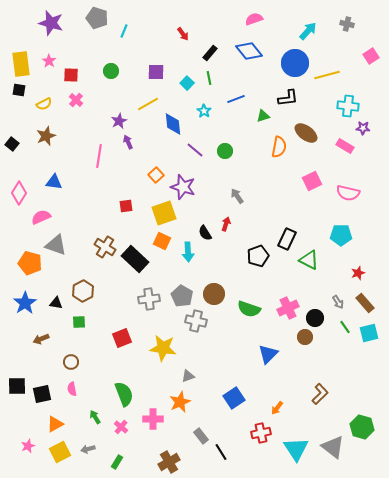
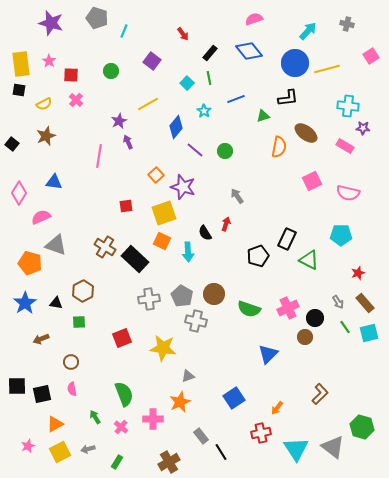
purple square at (156, 72): moved 4 px left, 11 px up; rotated 36 degrees clockwise
yellow line at (327, 75): moved 6 px up
blue diamond at (173, 124): moved 3 px right, 3 px down; rotated 45 degrees clockwise
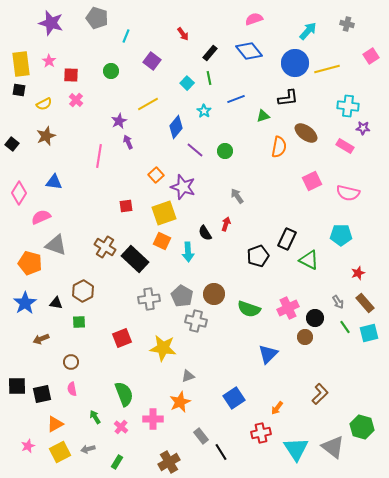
cyan line at (124, 31): moved 2 px right, 5 px down
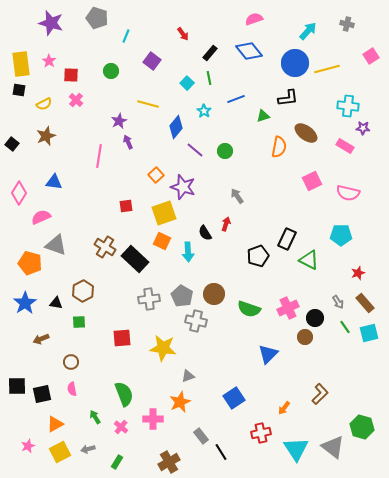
yellow line at (148, 104): rotated 45 degrees clockwise
red square at (122, 338): rotated 18 degrees clockwise
orange arrow at (277, 408): moved 7 px right
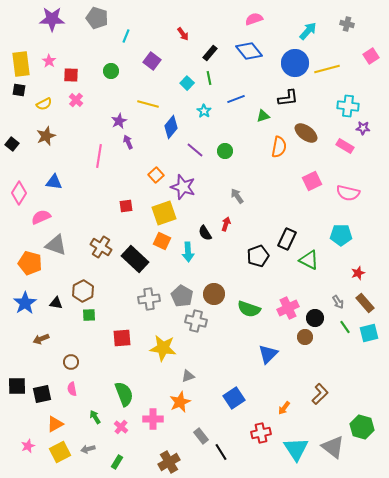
purple star at (51, 23): moved 1 px right, 4 px up; rotated 15 degrees counterclockwise
blue diamond at (176, 127): moved 5 px left
brown cross at (105, 247): moved 4 px left
green square at (79, 322): moved 10 px right, 7 px up
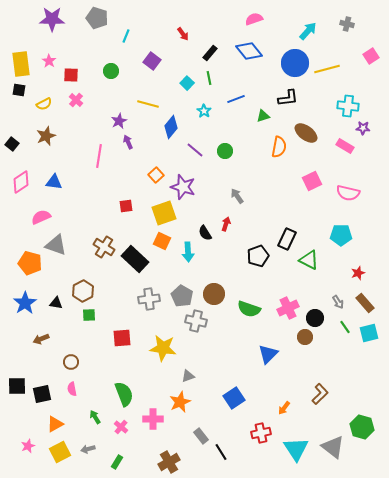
pink diamond at (19, 193): moved 2 px right, 11 px up; rotated 25 degrees clockwise
brown cross at (101, 247): moved 3 px right
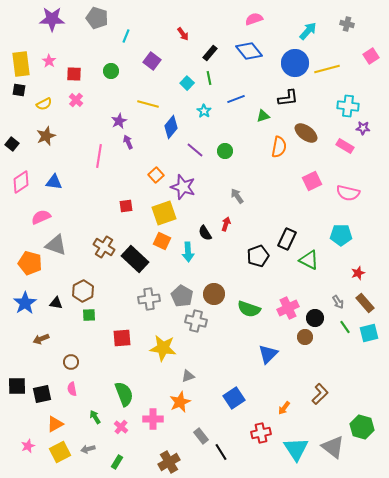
red square at (71, 75): moved 3 px right, 1 px up
